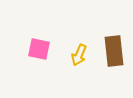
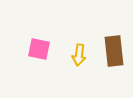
yellow arrow: rotated 15 degrees counterclockwise
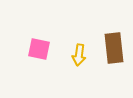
brown rectangle: moved 3 px up
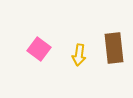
pink square: rotated 25 degrees clockwise
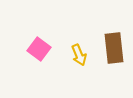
yellow arrow: rotated 30 degrees counterclockwise
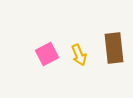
pink square: moved 8 px right, 5 px down; rotated 25 degrees clockwise
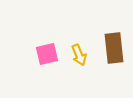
pink square: rotated 15 degrees clockwise
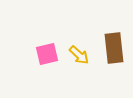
yellow arrow: rotated 25 degrees counterclockwise
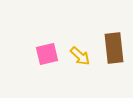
yellow arrow: moved 1 px right, 1 px down
